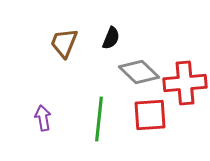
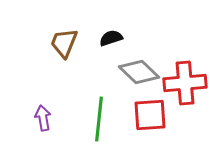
black semicircle: rotated 130 degrees counterclockwise
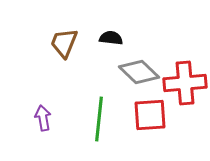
black semicircle: rotated 25 degrees clockwise
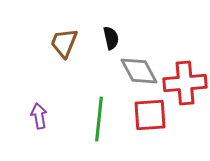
black semicircle: rotated 70 degrees clockwise
gray diamond: moved 1 px up; rotated 18 degrees clockwise
purple arrow: moved 4 px left, 2 px up
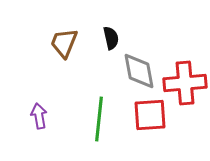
gray diamond: rotated 18 degrees clockwise
